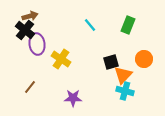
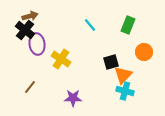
orange circle: moved 7 px up
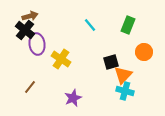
purple star: rotated 24 degrees counterclockwise
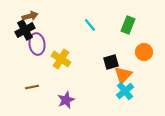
black cross: rotated 24 degrees clockwise
brown line: moved 2 px right; rotated 40 degrees clockwise
cyan cross: rotated 36 degrees clockwise
purple star: moved 7 px left, 2 px down
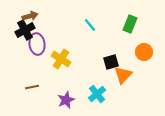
green rectangle: moved 2 px right, 1 px up
cyan cross: moved 28 px left, 3 px down
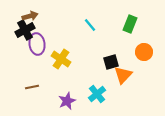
purple star: moved 1 px right, 1 px down
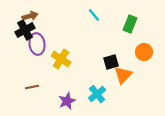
cyan line: moved 4 px right, 10 px up
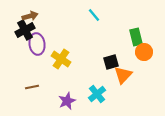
green rectangle: moved 6 px right, 13 px down; rotated 36 degrees counterclockwise
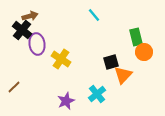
black cross: moved 3 px left; rotated 24 degrees counterclockwise
brown line: moved 18 px left; rotated 32 degrees counterclockwise
purple star: moved 1 px left
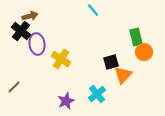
cyan line: moved 1 px left, 5 px up
black cross: moved 1 px left, 1 px down
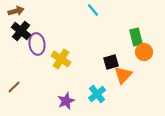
brown arrow: moved 14 px left, 5 px up
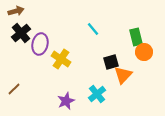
cyan line: moved 19 px down
black cross: moved 2 px down; rotated 12 degrees clockwise
purple ellipse: moved 3 px right; rotated 20 degrees clockwise
brown line: moved 2 px down
